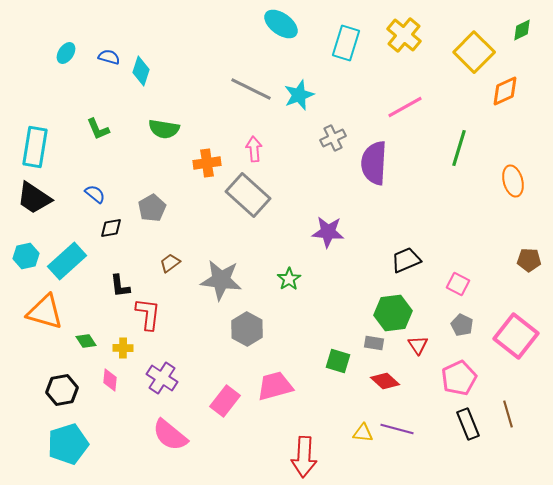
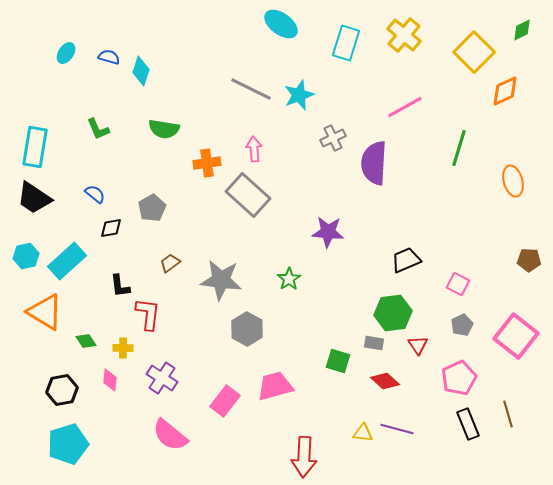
orange triangle at (45, 312): rotated 15 degrees clockwise
gray pentagon at (462, 325): rotated 20 degrees clockwise
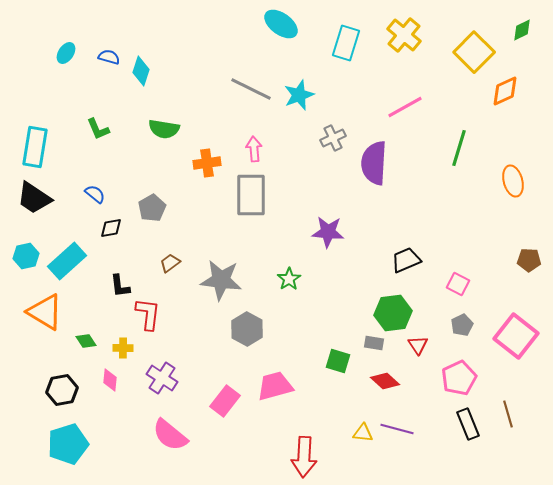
gray rectangle at (248, 195): moved 3 px right; rotated 48 degrees clockwise
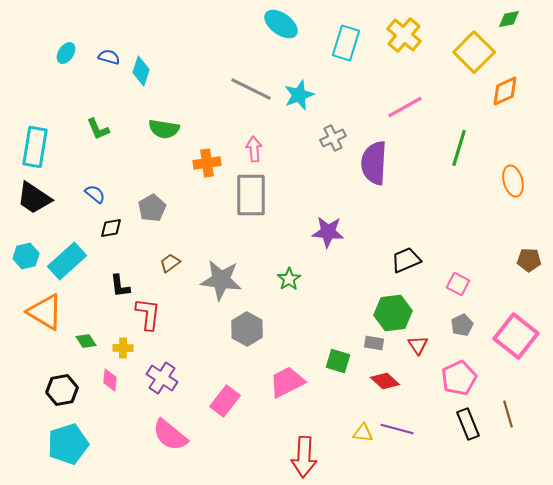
green diamond at (522, 30): moved 13 px left, 11 px up; rotated 15 degrees clockwise
pink trapezoid at (275, 386): moved 12 px right, 4 px up; rotated 12 degrees counterclockwise
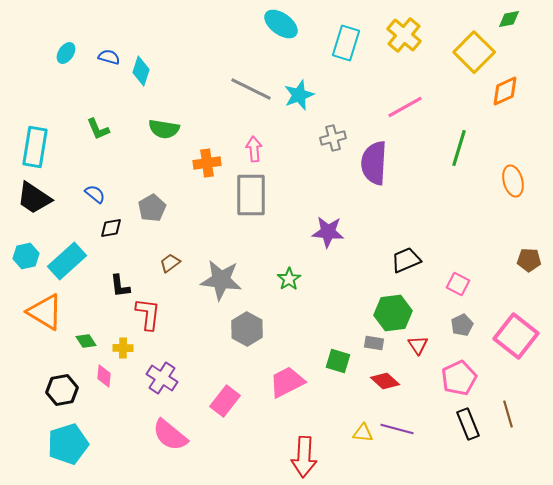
gray cross at (333, 138): rotated 10 degrees clockwise
pink diamond at (110, 380): moved 6 px left, 4 px up
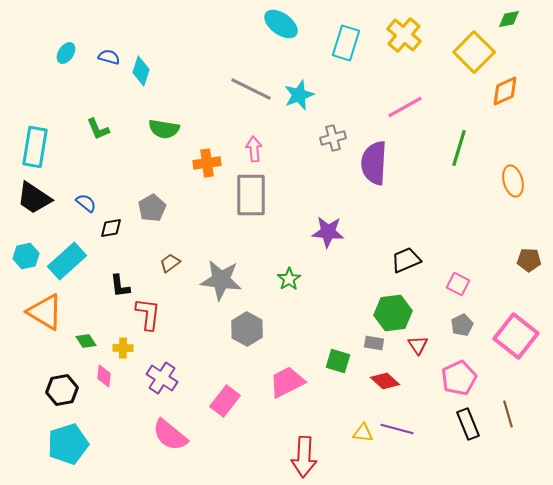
blue semicircle at (95, 194): moved 9 px left, 9 px down
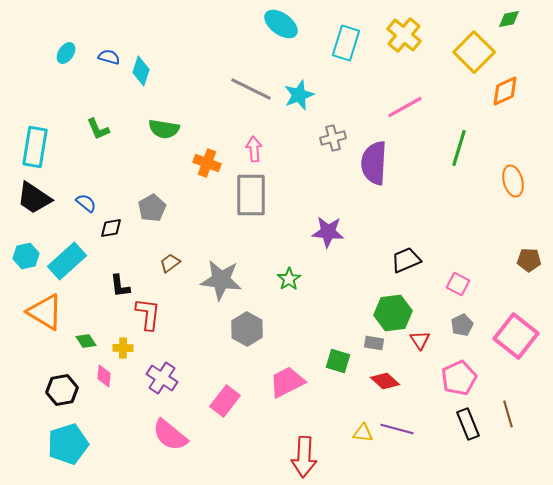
orange cross at (207, 163): rotated 28 degrees clockwise
red triangle at (418, 345): moved 2 px right, 5 px up
